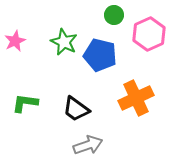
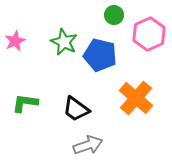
orange cross: rotated 24 degrees counterclockwise
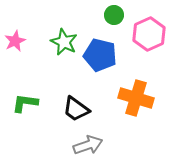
orange cross: rotated 24 degrees counterclockwise
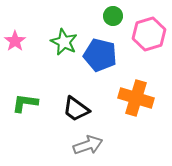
green circle: moved 1 px left, 1 px down
pink hexagon: rotated 8 degrees clockwise
pink star: rotated 10 degrees counterclockwise
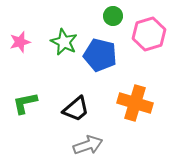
pink star: moved 5 px right, 1 px down; rotated 20 degrees clockwise
orange cross: moved 1 px left, 5 px down
green L-shape: rotated 20 degrees counterclockwise
black trapezoid: rotated 76 degrees counterclockwise
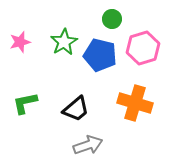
green circle: moved 1 px left, 3 px down
pink hexagon: moved 6 px left, 14 px down
green star: rotated 16 degrees clockwise
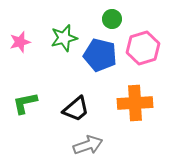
green star: moved 4 px up; rotated 16 degrees clockwise
orange cross: rotated 20 degrees counterclockwise
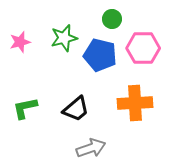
pink hexagon: rotated 16 degrees clockwise
green L-shape: moved 5 px down
gray arrow: moved 3 px right, 3 px down
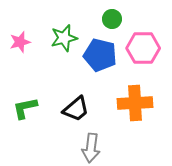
gray arrow: rotated 116 degrees clockwise
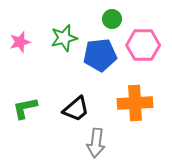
pink hexagon: moved 3 px up
blue pentagon: rotated 20 degrees counterclockwise
gray arrow: moved 5 px right, 5 px up
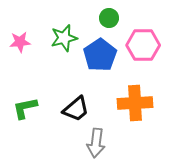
green circle: moved 3 px left, 1 px up
pink star: rotated 10 degrees clockwise
blue pentagon: rotated 28 degrees counterclockwise
